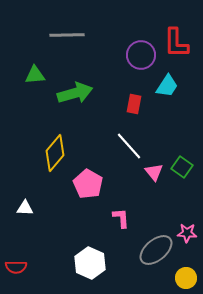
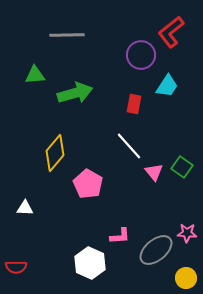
red L-shape: moved 5 px left, 11 px up; rotated 52 degrees clockwise
pink L-shape: moved 1 px left, 18 px down; rotated 90 degrees clockwise
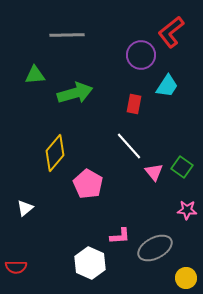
white triangle: rotated 42 degrees counterclockwise
pink star: moved 23 px up
gray ellipse: moved 1 px left, 2 px up; rotated 12 degrees clockwise
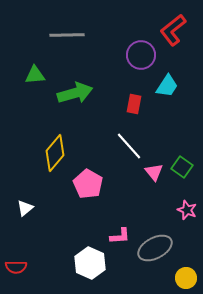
red L-shape: moved 2 px right, 2 px up
pink star: rotated 18 degrees clockwise
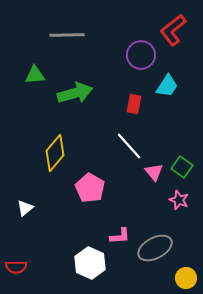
pink pentagon: moved 2 px right, 4 px down
pink star: moved 8 px left, 10 px up
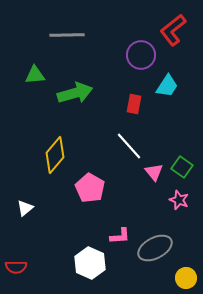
yellow diamond: moved 2 px down
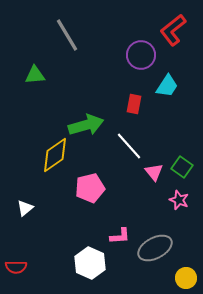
gray line: rotated 60 degrees clockwise
green arrow: moved 11 px right, 32 px down
yellow diamond: rotated 15 degrees clockwise
pink pentagon: rotated 28 degrees clockwise
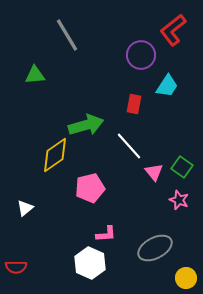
pink L-shape: moved 14 px left, 2 px up
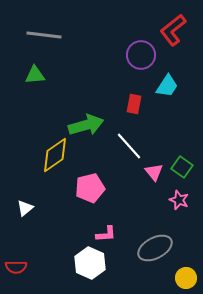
gray line: moved 23 px left; rotated 52 degrees counterclockwise
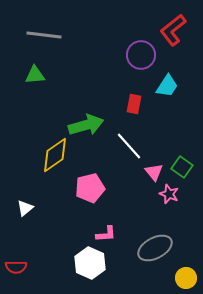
pink star: moved 10 px left, 6 px up
